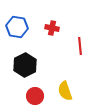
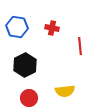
yellow semicircle: rotated 78 degrees counterclockwise
red circle: moved 6 px left, 2 px down
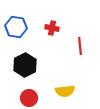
blue hexagon: moved 1 px left
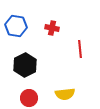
blue hexagon: moved 1 px up
red line: moved 3 px down
yellow semicircle: moved 3 px down
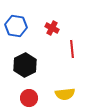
red cross: rotated 16 degrees clockwise
red line: moved 8 px left
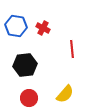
red cross: moved 9 px left
black hexagon: rotated 20 degrees clockwise
yellow semicircle: rotated 42 degrees counterclockwise
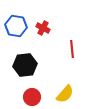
red circle: moved 3 px right, 1 px up
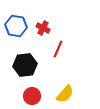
red line: moved 14 px left; rotated 30 degrees clockwise
red circle: moved 1 px up
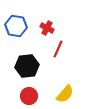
red cross: moved 4 px right
black hexagon: moved 2 px right, 1 px down
red circle: moved 3 px left
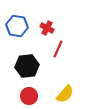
blue hexagon: moved 1 px right
